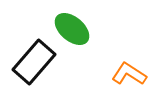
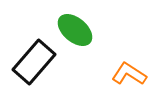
green ellipse: moved 3 px right, 1 px down
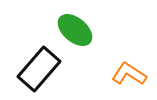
black rectangle: moved 5 px right, 7 px down
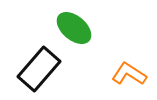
green ellipse: moved 1 px left, 2 px up
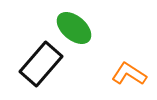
black rectangle: moved 2 px right, 5 px up
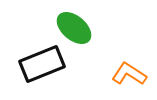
black rectangle: moved 1 px right; rotated 27 degrees clockwise
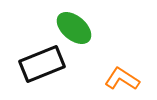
orange L-shape: moved 7 px left, 5 px down
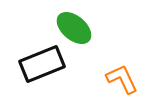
orange L-shape: rotated 32 degrees clockwise
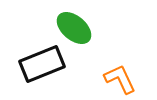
orange L-shape: moved 2 px left
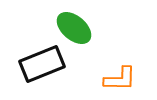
orange L-shape: rotated 116 degrees clockwise
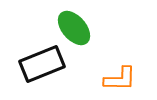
green ellipse: rotated 9 degrees clockwise
